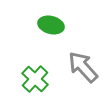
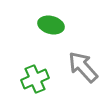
green cross: rotated 24 degrees clockwise
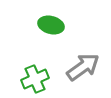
gray arrow: rotated 96 degrees clockwise
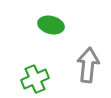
gray arrow: moved 5 px right, 2 px up; rotated 48 degrees counterclockwise
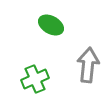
green ellipse: rotated 15 degrees clockwise
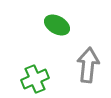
green ellipse: moved 6 px right
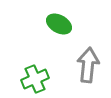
green ellipse: moved 2 px right, 1 px up
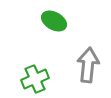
green ellipse: moved 5 px left, 3 px up
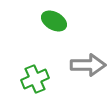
gray arrow: rotated 84 degrees clockwise
